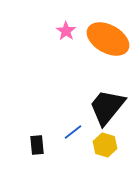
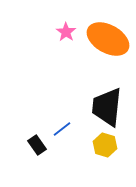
pink star: moved 1 px down
black trapezoid: rotated 33 degrees counterclockwise
blue line: moved 11 px left, 3 px up
black rectangle: rotated 30 degrees counterclockwise
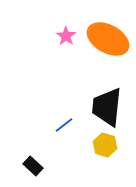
pink star: moved 4 px down
blue line: moved 2 px right, 4 px up
black rectangle: moved 4 px left, 21 px down; rotated 12 degrees counterclockwise
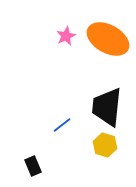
pink star: rotated 12 degrees clockwise
blue line: moved 2 px left
black rectangle: rotated 24 degrees clockwise
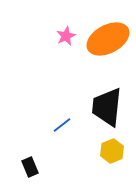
orange ellipse: rotated 57 degrees counterclockwise
yellow hexagon: moved 7 px right, 6 px down; rotated 20 degrees clockwise
black rectangle: moved 3 px left, 1 px down
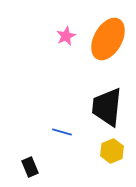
orange ellipse: rotated 33 degrees counterclockwise
blue line: moved 7 px down; rotated 54 degrees clockwise
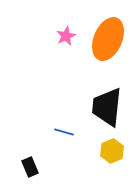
orange ellipse: rotated 6 degrees counterclockwise
blue line: moved 2 px right
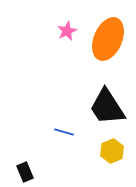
pink star: moved 1 px right, 5 px up
black trapezoid: rotated 39 degrees counterclockwise
black rectangle: moved 5 px left, 5 px down
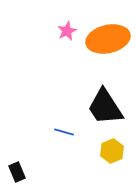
orange ellipse: rotated 54 degrees clockwise
black trapezoid: moved 2 px left
black rectangle: moved 8 px left
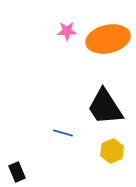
pink star: rotated 24 degrees clockwise
blue line: moved 1 px left, 1 px down
